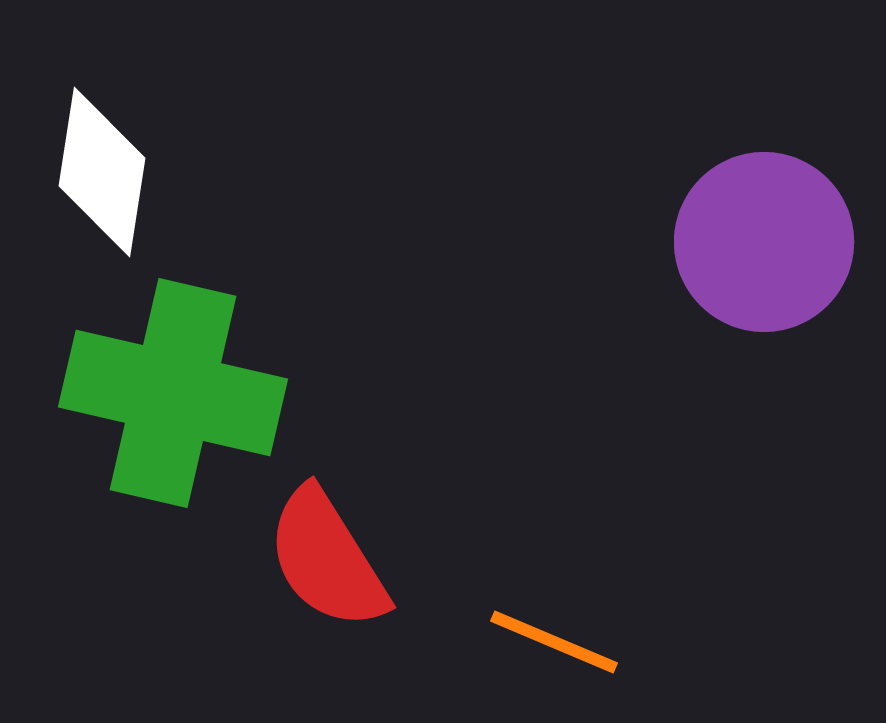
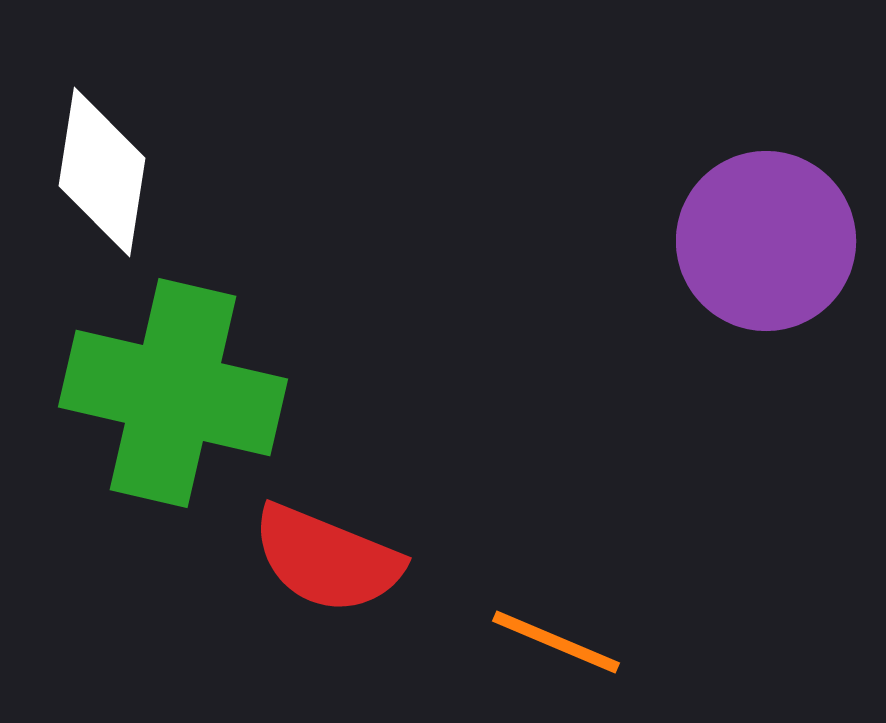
purple circle: moved 2 px right, 1 px up
red semicircle: rotated 36 degrees counterclockwise
orange line: moved 2 px right
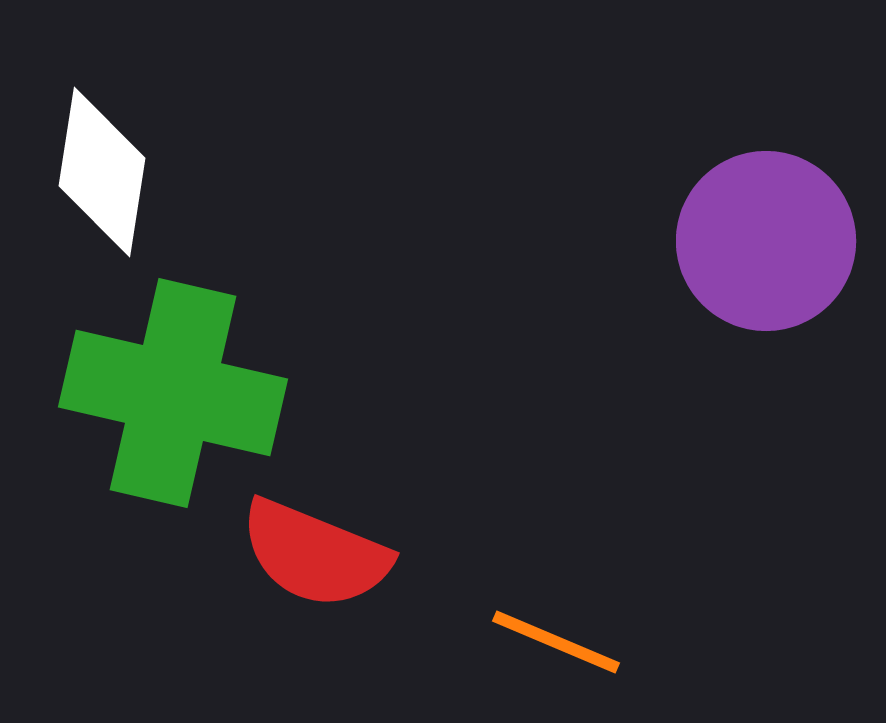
red semicircle: moved 12 px left, 5 px up
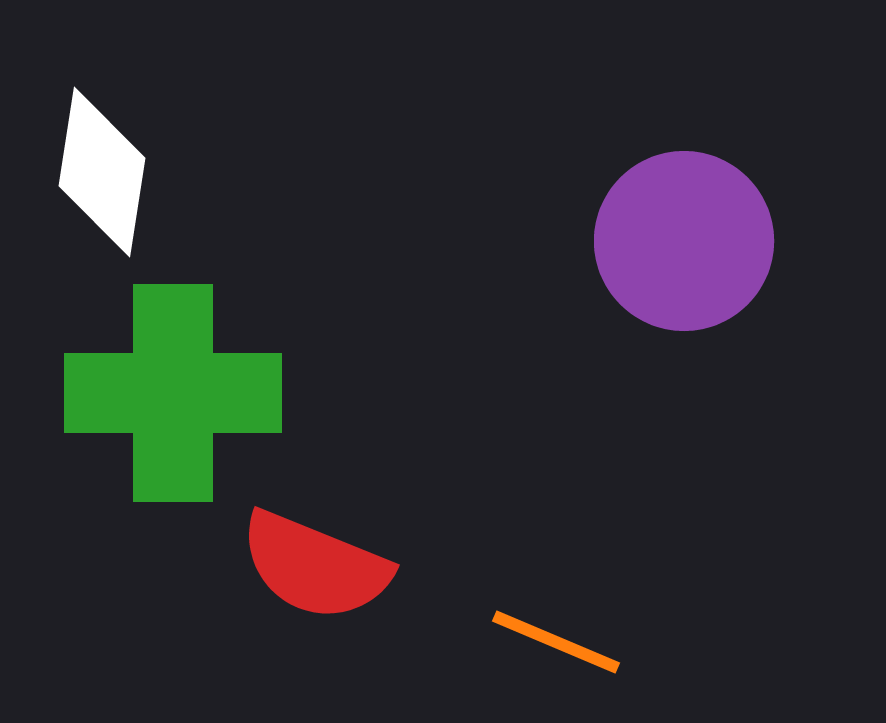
purple circle: moved 82 px left
green cross: rotated 13 degrees counterclockwise
red semicircle: moved 12 px down
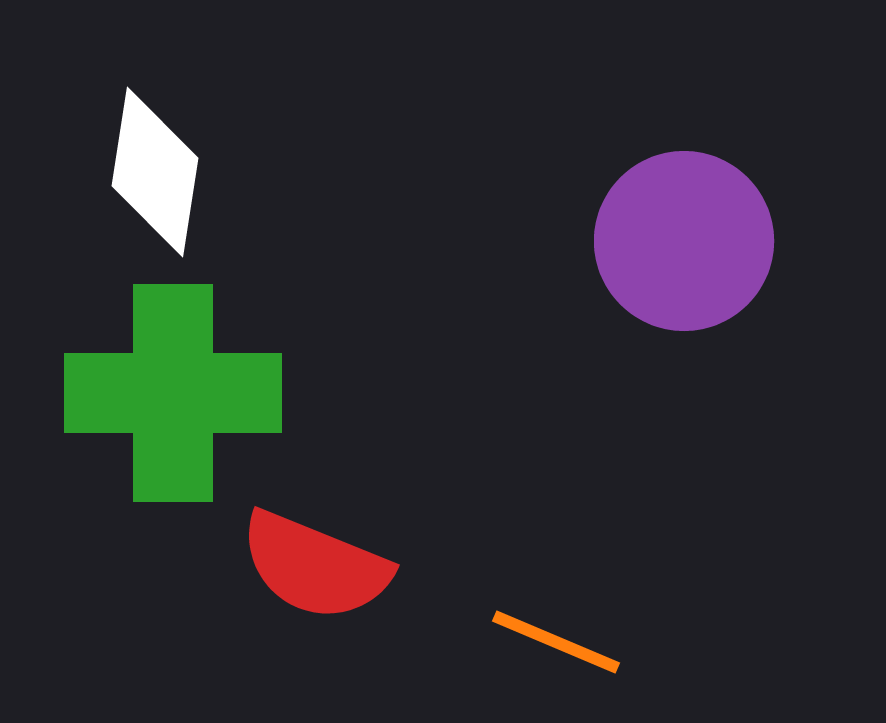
white diamond: moved 53 px right
